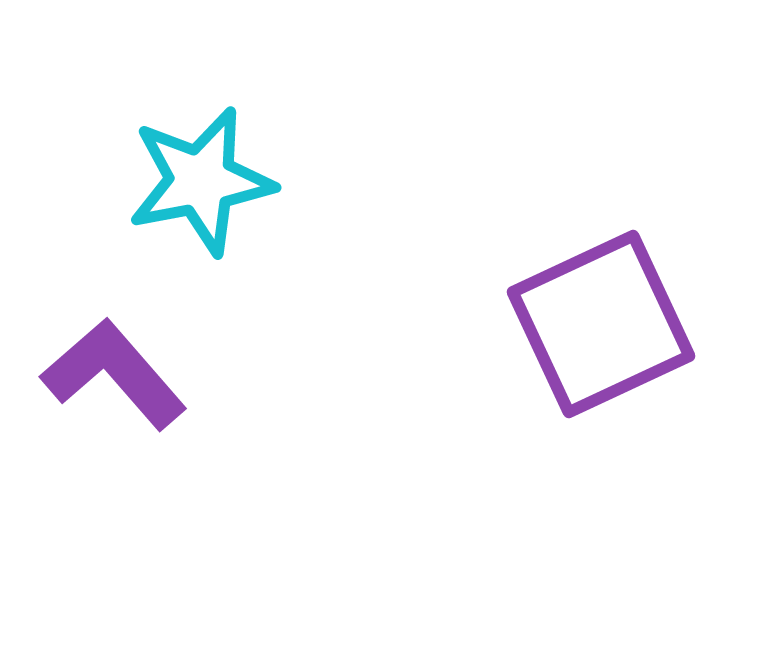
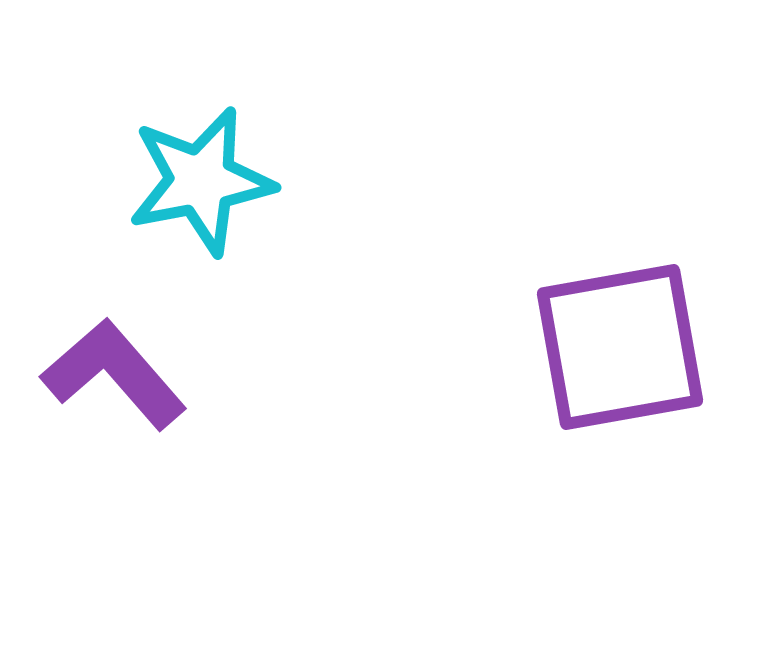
purple square: moved 19 px right, 23 px down; rotated 15 degrees clockwise
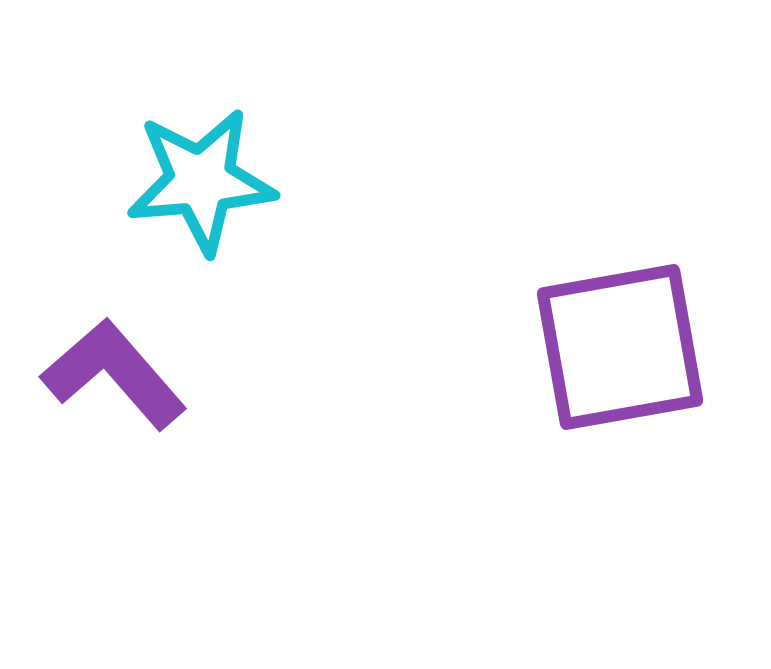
cyan star: rotated 6 degrees clockwise
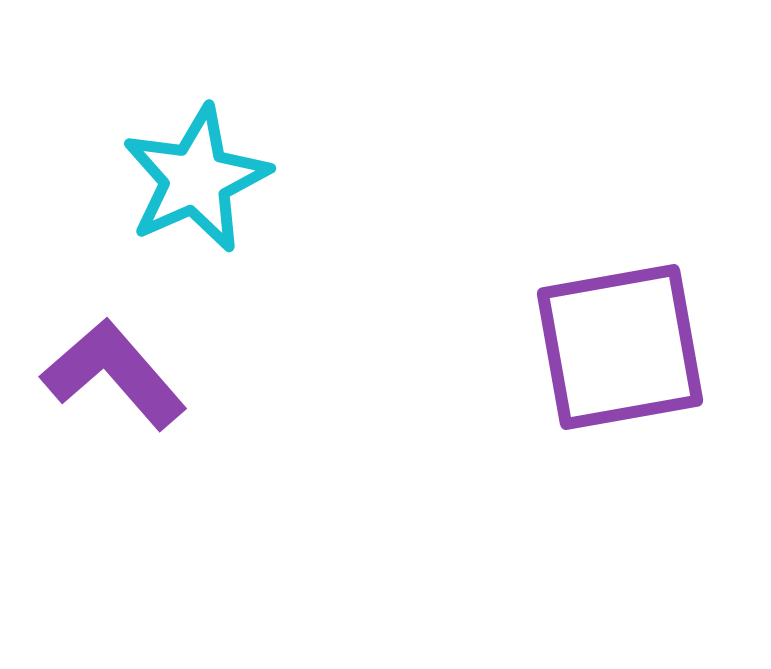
cyan star: moved 5 px left, 2 px up; rotated 19 degrees counterclockwise
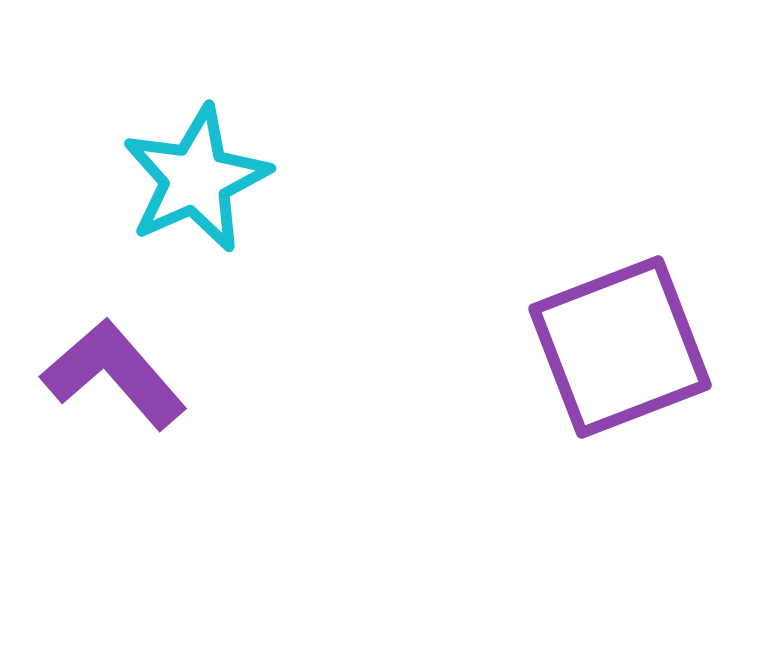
purple square: rotated 11 degrees counterclockwise
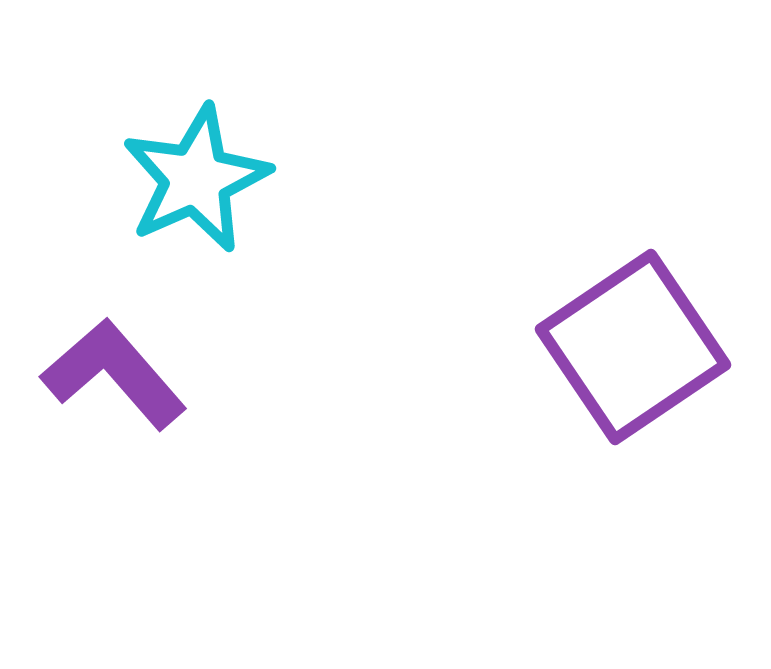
purple square: moved 13 px right; rotated 13 degrees counterclockwise
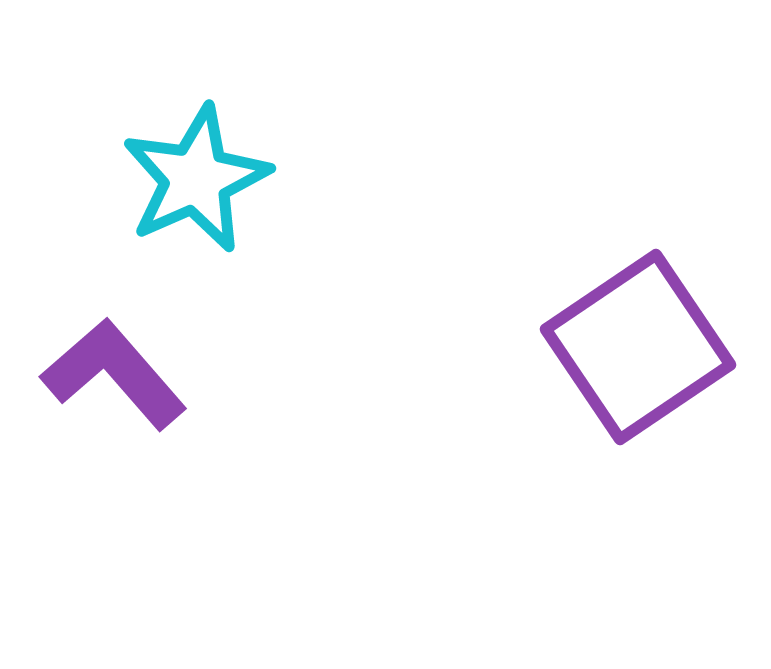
purple square: moved 5 px right
